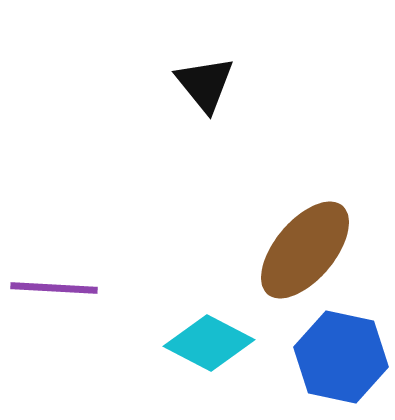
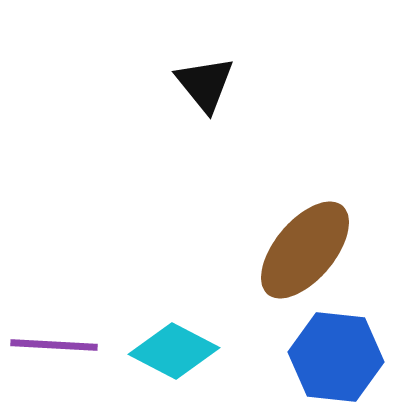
purple line: moved 57 px down
cyan diamond: moved 35 px left, 8 px down
blue hexagon: moved 5 px left; rotated 6 degrees counterclockwise
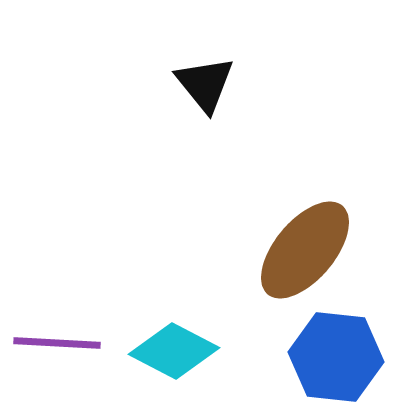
purple line: moved 3 px right, 2 px up
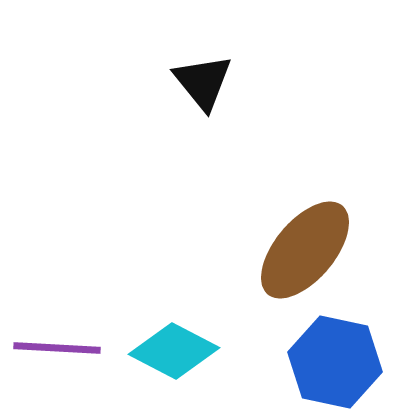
black triangle: moved 2 px left, 2 px up
purple line: moved 5 px down
blue hexagon: moved 1 px left, 5 px down; rotated 6 degrees clockwise
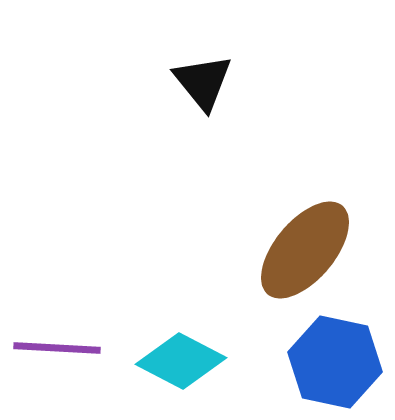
cyan diamond: moved 7 px right, 10 px down
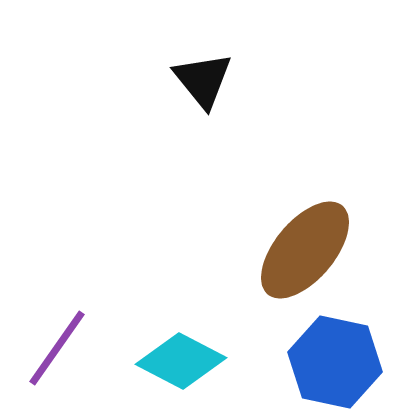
black triangle: moved 2 px up
purple line: rotated 58 degrees counterclockwise
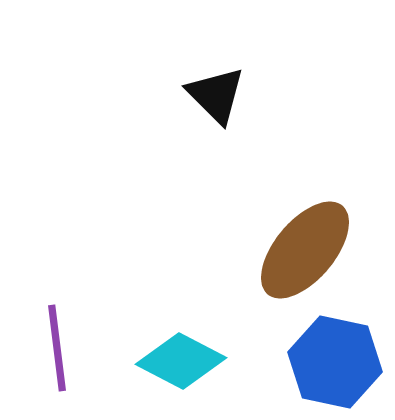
black triangle: moved 13 px right, 15 px down; rotated 6 degrees counterclockwise
purple line: rotated 42 degrees counterclockwise
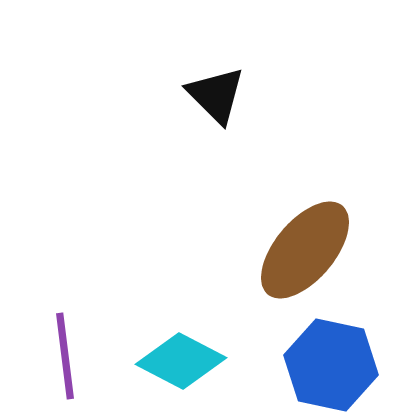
purple line: moved 8 px right, 8 px down
blue hexagon: moved 4 px left, 3 px down
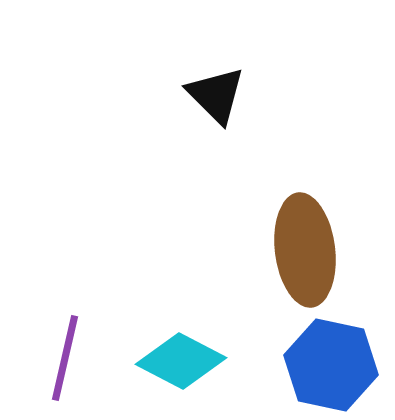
brown ellipse: rotated 47 degrees counterclockwise
purple line: moved 2 px down; rotated 20 degrees clockwise
